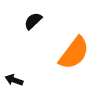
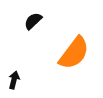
black arrow: rotated 84 degrees clockwise
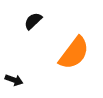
black arrow: rotated 96 degrees clockwise
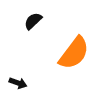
black arrow: moved 4 px right, 3 px down
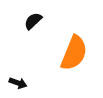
orange semicircle: rotated 15 degrees counterclockwise
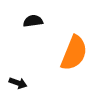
black semicircle: rotated 36 degrees clockwise
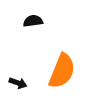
orange semicircle: moved 12 px left, 18 px down
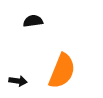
black arrow: moved 2 px up; rotated 12 degrees counterclockwise
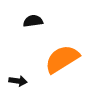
orange semicircle: moved 12 px up; rotated 144 degrees counterclockwise
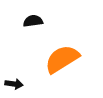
black arrow: moved 4 px left, 3 px down
